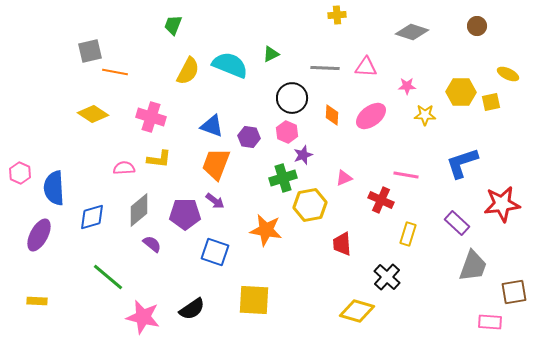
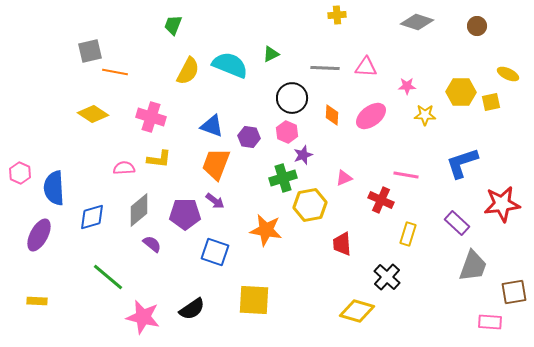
gray diamond at (412, 32): moved 5 px right, 10 px up
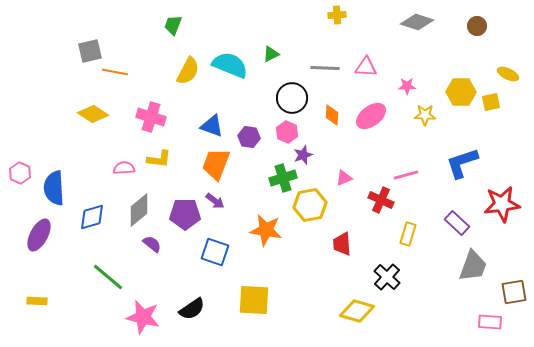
pink line at (406, 175): rotated 25 degrees counterclockwise
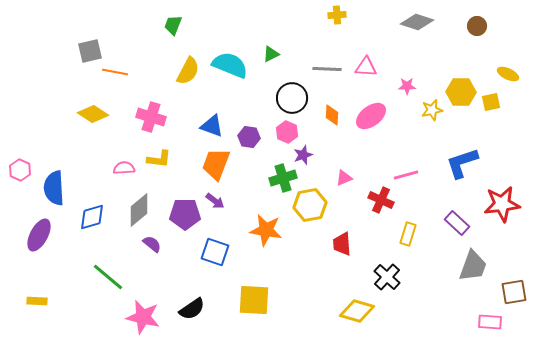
gray line at (325, 68): moved 2 px right, 1 px down
yellow star at (425, 115): moved 7 px right, 5 px up; rotated 15 degrees counterclockwise
pink hexagon at (20, 173): moved 3 px up
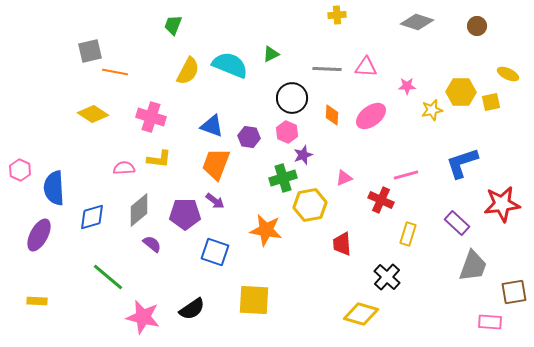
yellow diamond at (357, 311): moved 4 px right, 3 px down
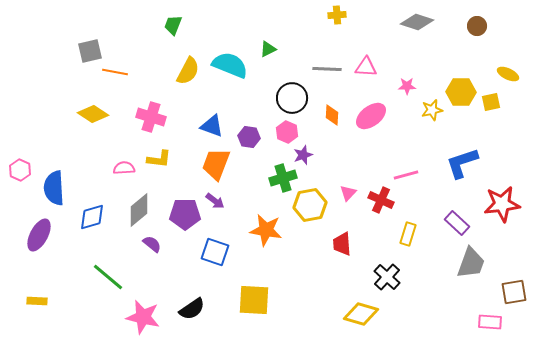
green triangle at (271, 54): moved 3 px left, 5 px up
pink triangle at (344, 178): moved 4 px right, 15 px down; rotated 24 degrees counterclockwise
gray trapezoid at (473, 266): moved 2 px left, 3 px up
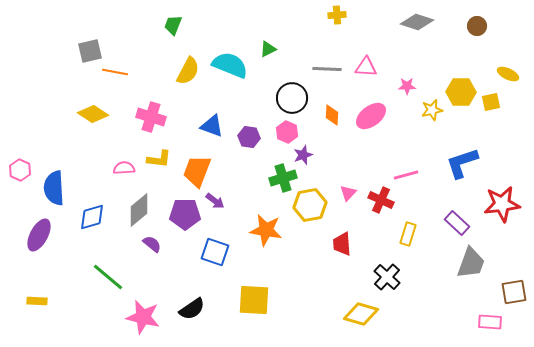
orange trapezoid at (216, 164): moved 19 px left, 7 px down
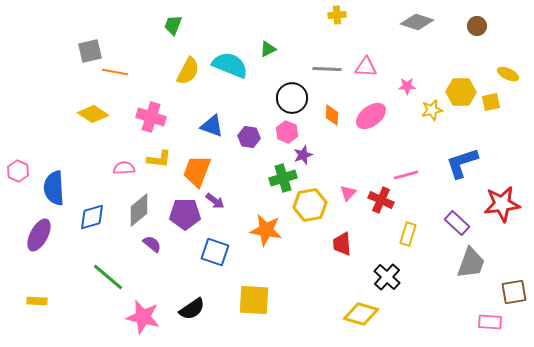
pink hexagon at (20, 170): moved 2 px left, 1 px down
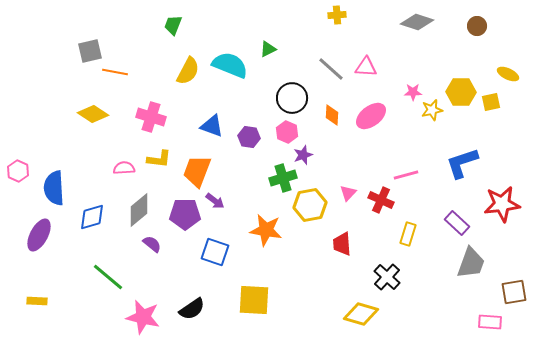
gray line at (327, 69): moved 4 px right; rotated 40 degrees clockwise
pink star at (407, 86): moved 6 px right, 6 px down
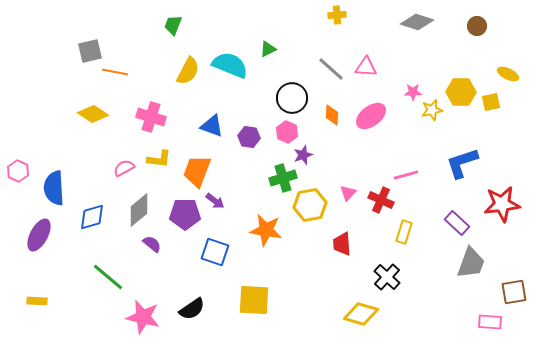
pink semicircle at (124, 168): rotated 25 degrees counterclockwise
yellow rectangle at (408, 234): moved 4 px left, 2 px up
